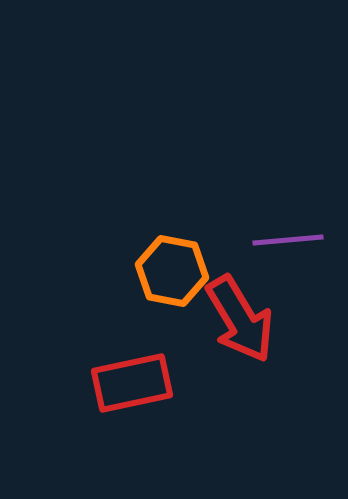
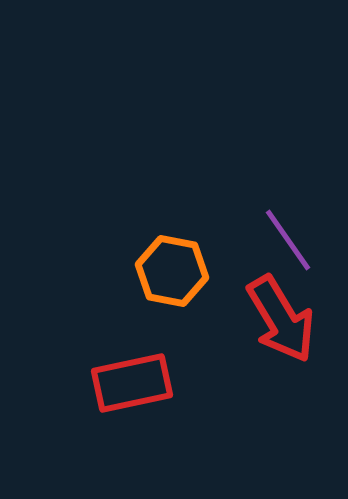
purple line: rotated 60 degrees clockwise
red arrow: moved 41 px right
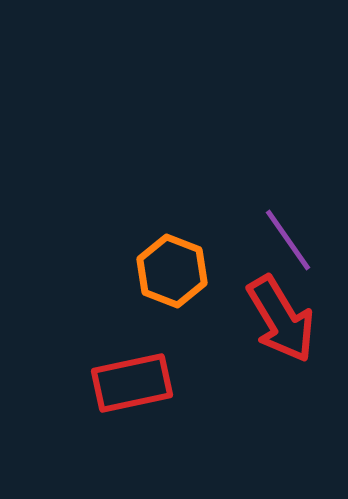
orange hexagon: rotated 10 degrees clockwise
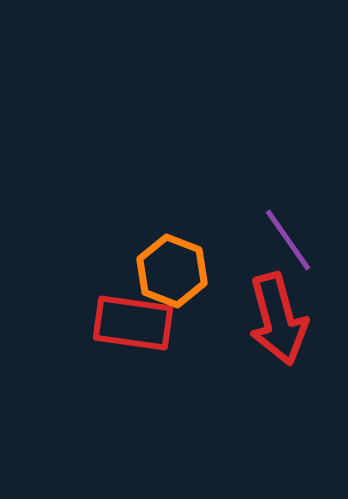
red arrow: moved 3 px left; rotated 16 degrees clockwise
red rectangle: moved 1 px right, 60 px up; rotated 20 degrees clockwise
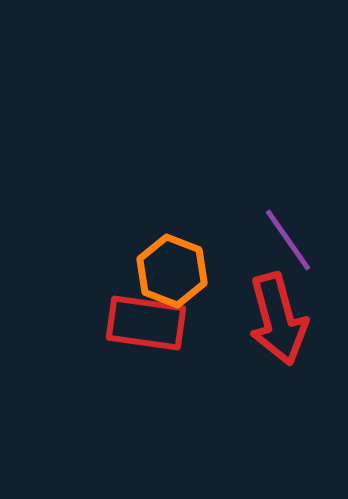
red rectangle: moved 13 px right
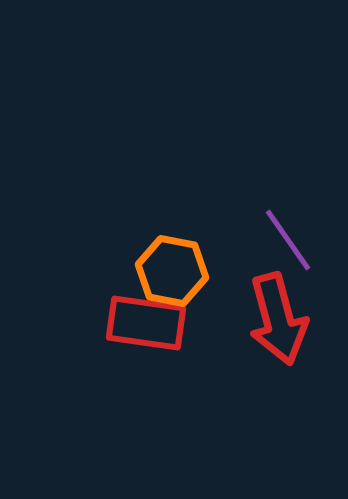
orange hexagon: rotated 10 degrees counterclockwise
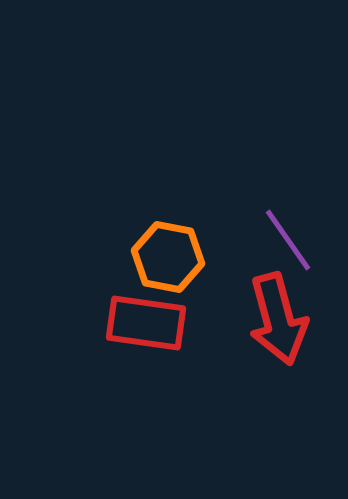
orange hexagon: moved 4 px left, 14 px up
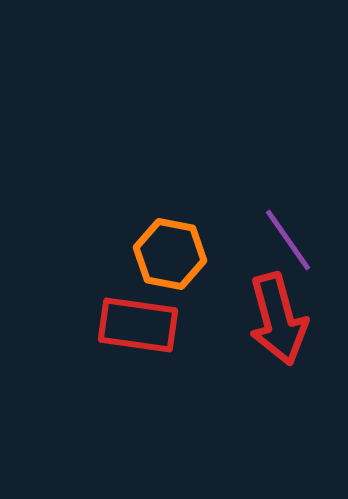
orange hexagon: moved 2 px right, 3 px up
red rectangle: moved 8 px left, 2 px down
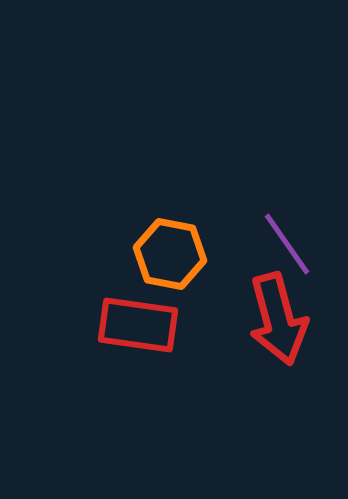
purple line: moved 1 px left, 4 px down
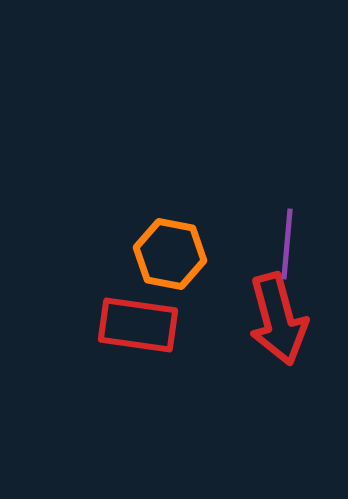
purple line: rotated 40 degrees clockwise
